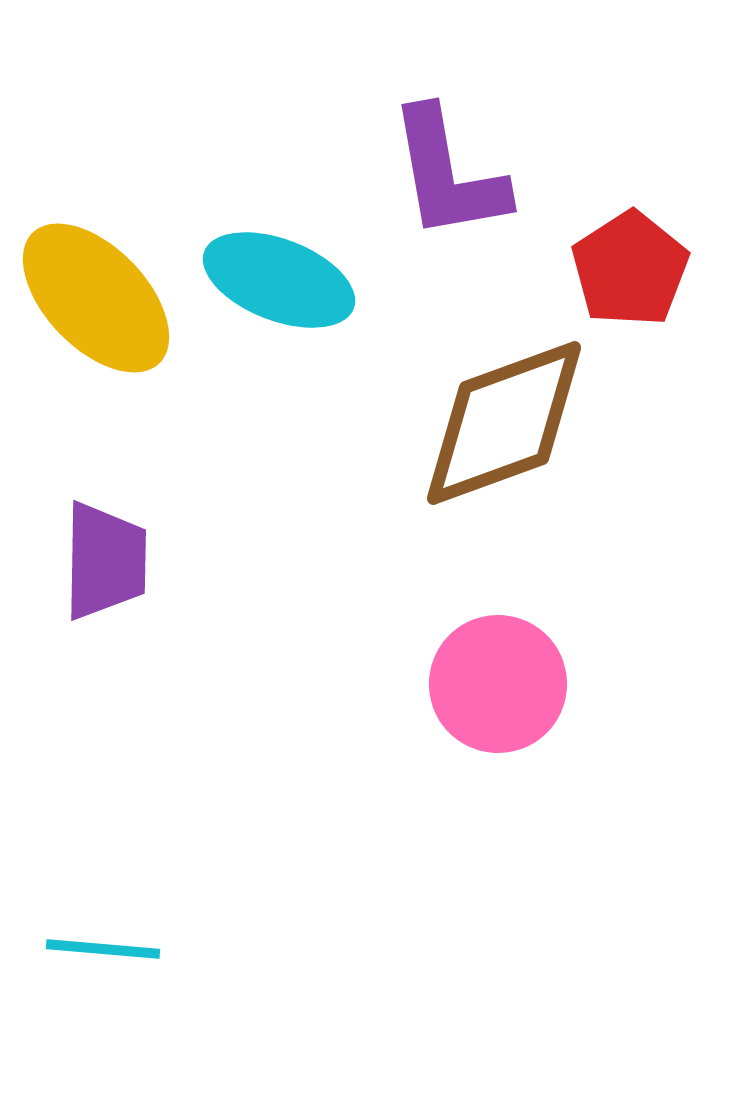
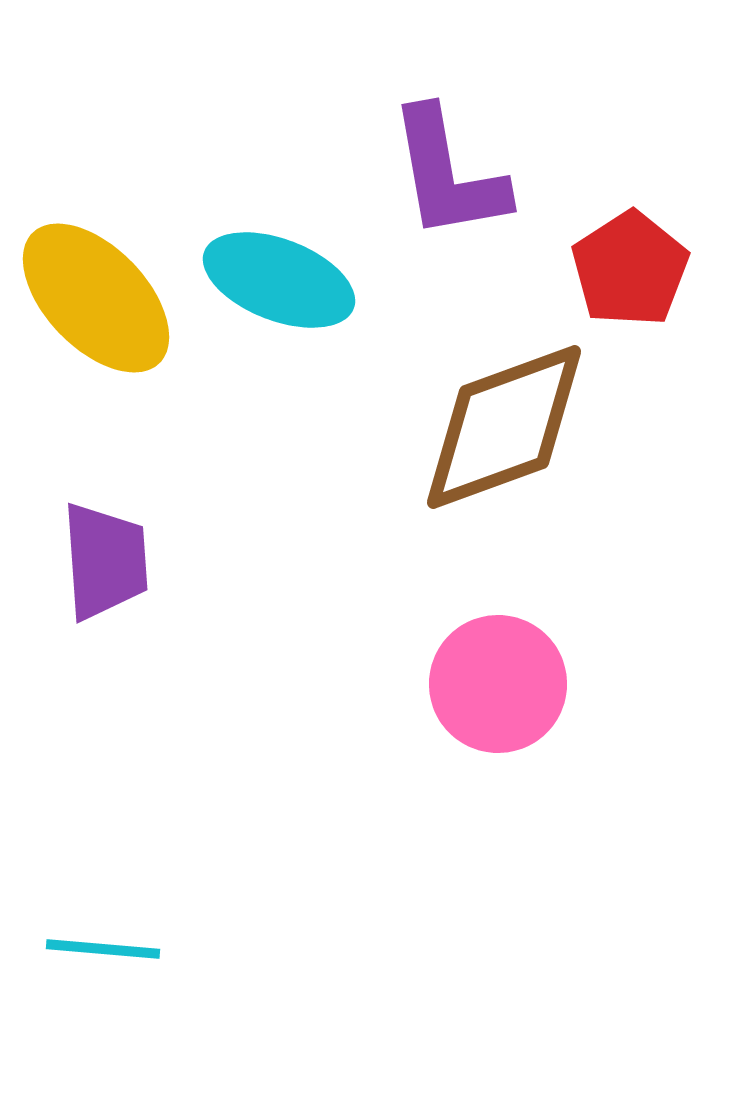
brown diamond: moved 4 px down
purple trapezoid: rotated 5 degrees counterclockwise
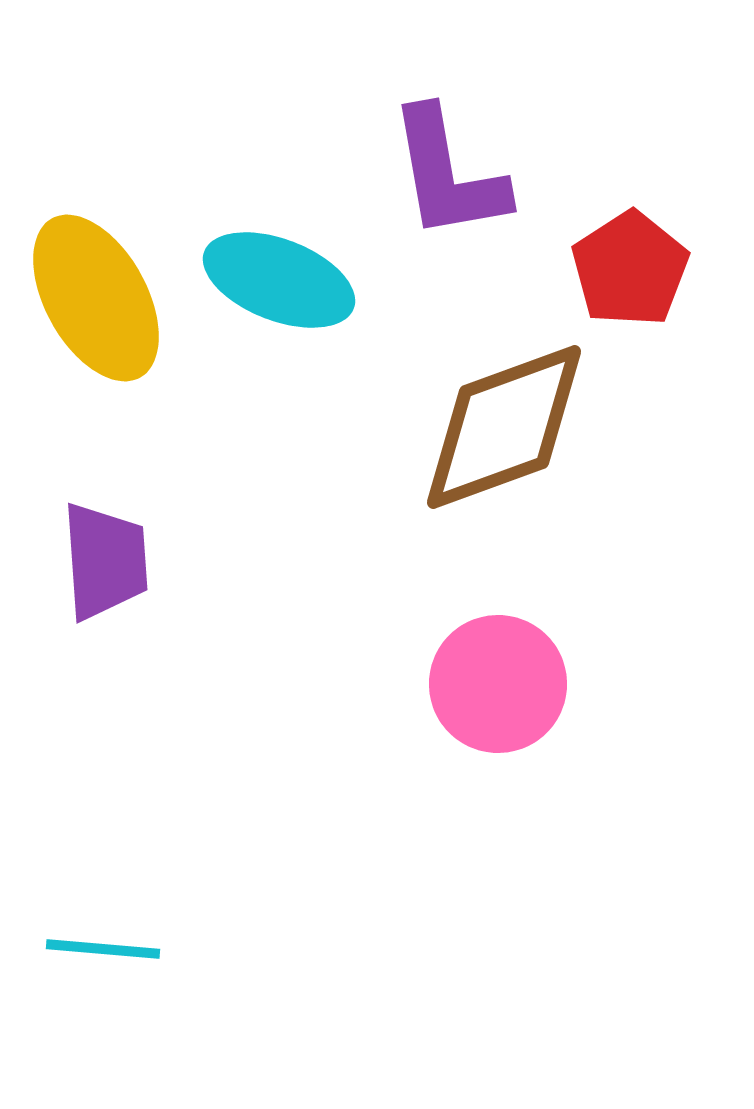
yellow ellipse: rotated 15 degrees clockwise
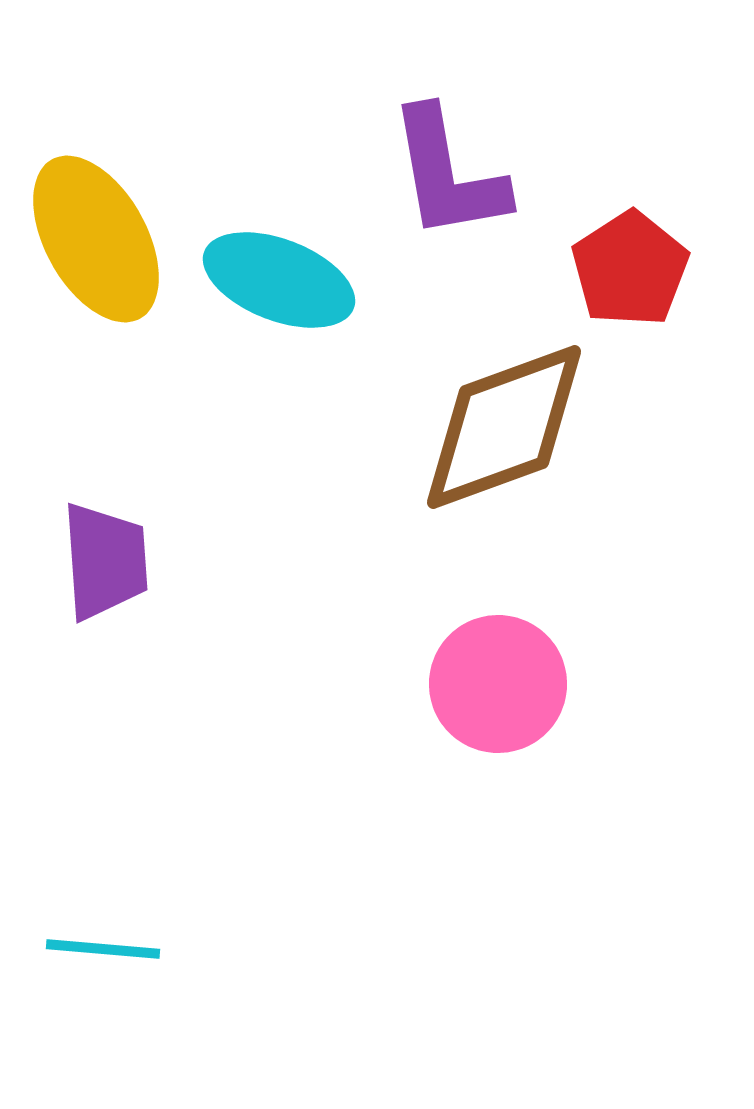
yellow ellipse: moved 59 px up
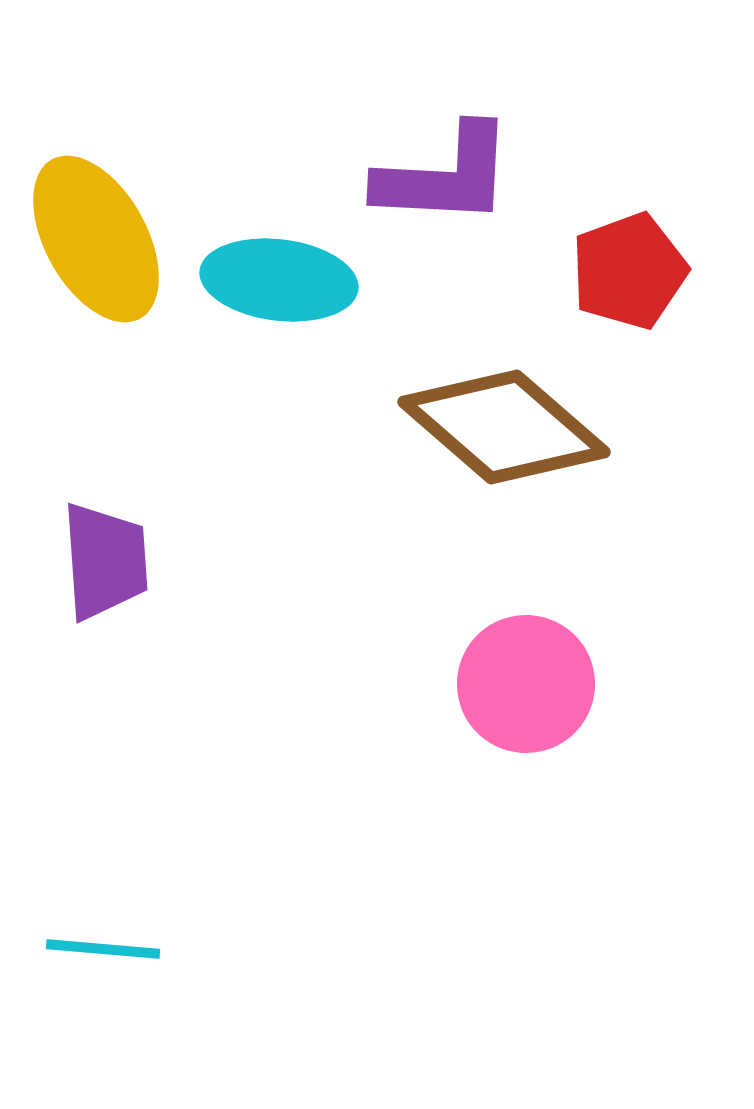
purple L-shape: moved 3 px left, 2 px down; rotated 77 degrees counterclockwise
red pentagon: moved 1 px left, 2 px down; rotated 13 degrees clockwise
cyan ellipse: rotated 14 degrees counterclockwise
brown diamond: rotated 61 degrees clockwise
pink circle: moved 28 px right
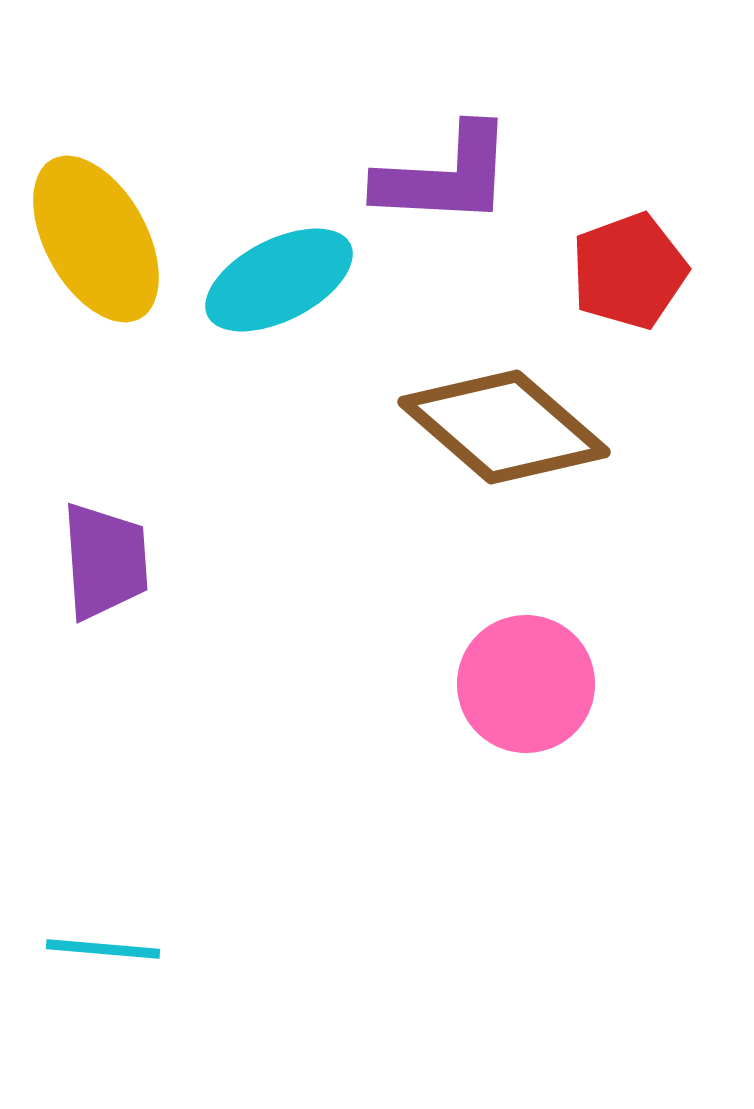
cyan ellipse: rotated 34 degrees counterclockwise
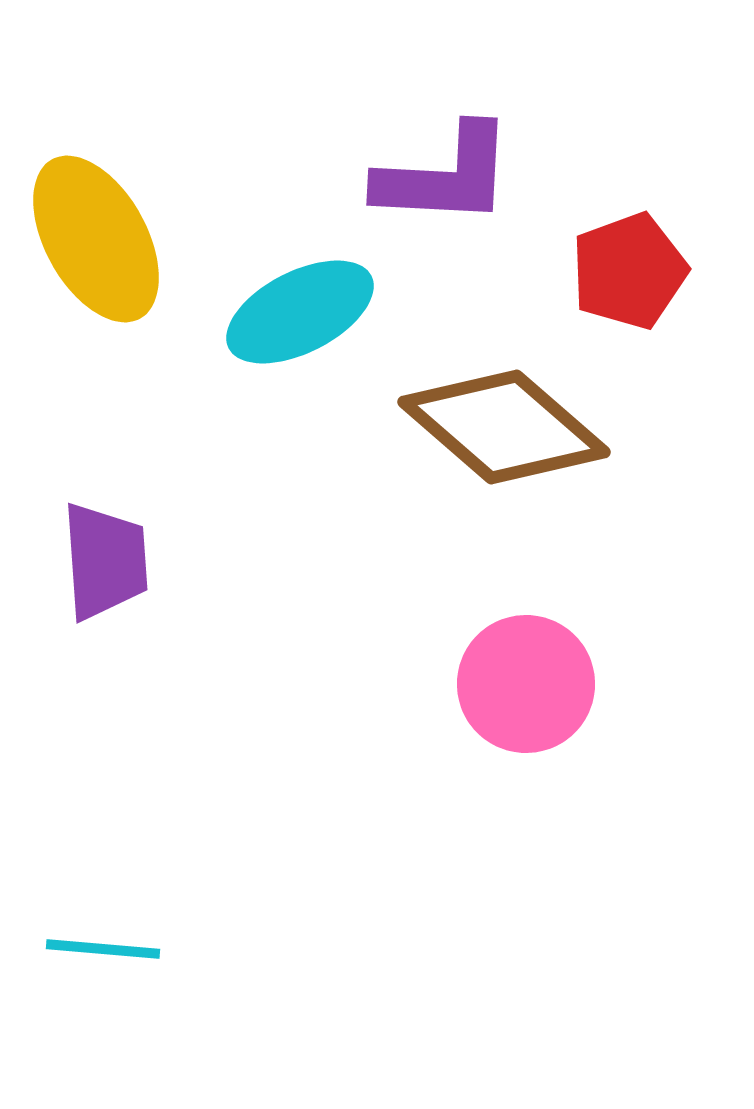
cyan ellipse: moved 21 px right, 32 px down
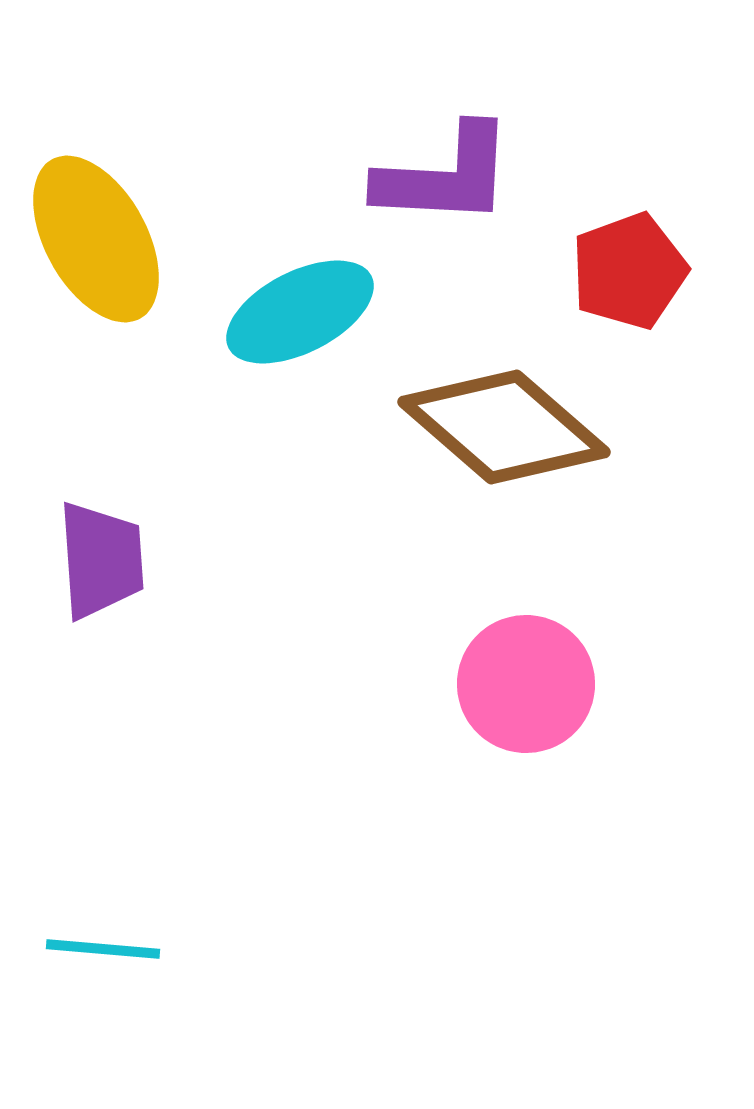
purple trapezoid: moved 4 px left, 1 px up
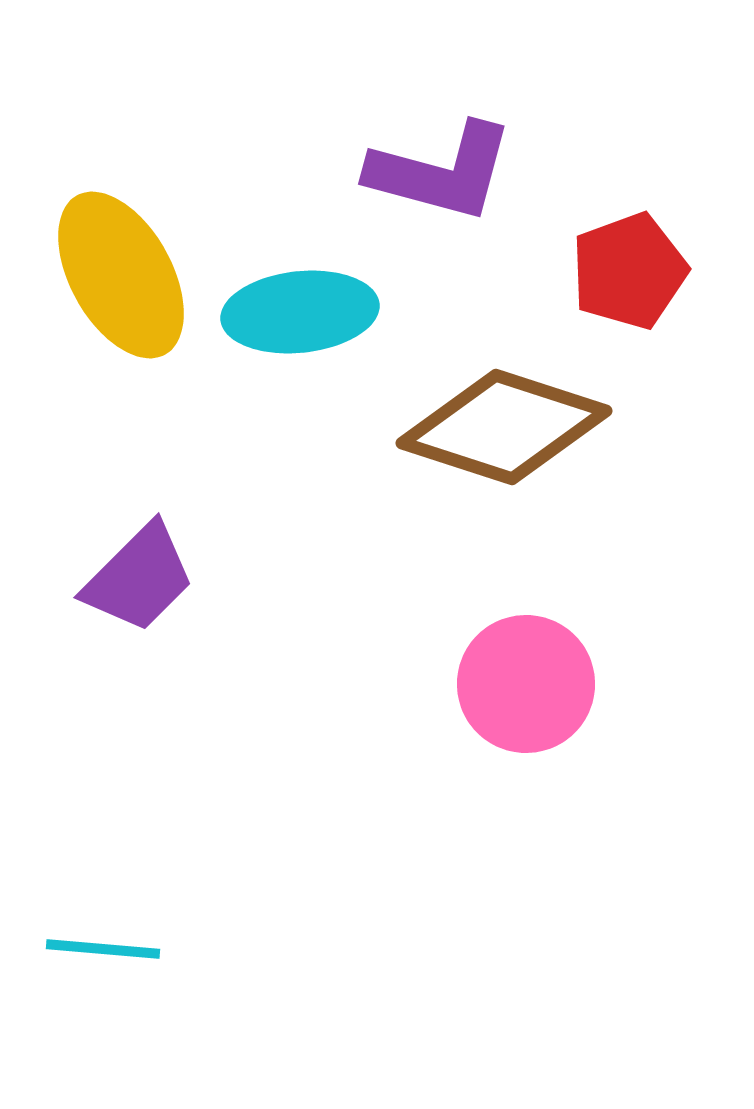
purple L-shape: moved 4 px left, 4 px up; rotated 12 degrees clockwise
yellow ellipse: moved 25 px right, 36 px down
cyan ellipse: rotated 21 degrees clockwise
brown diamond: rotated 23 degrees counterclockwise
purple trapezoid: moved 38 px right, 18 px down; rotated 49 degrees clockwise
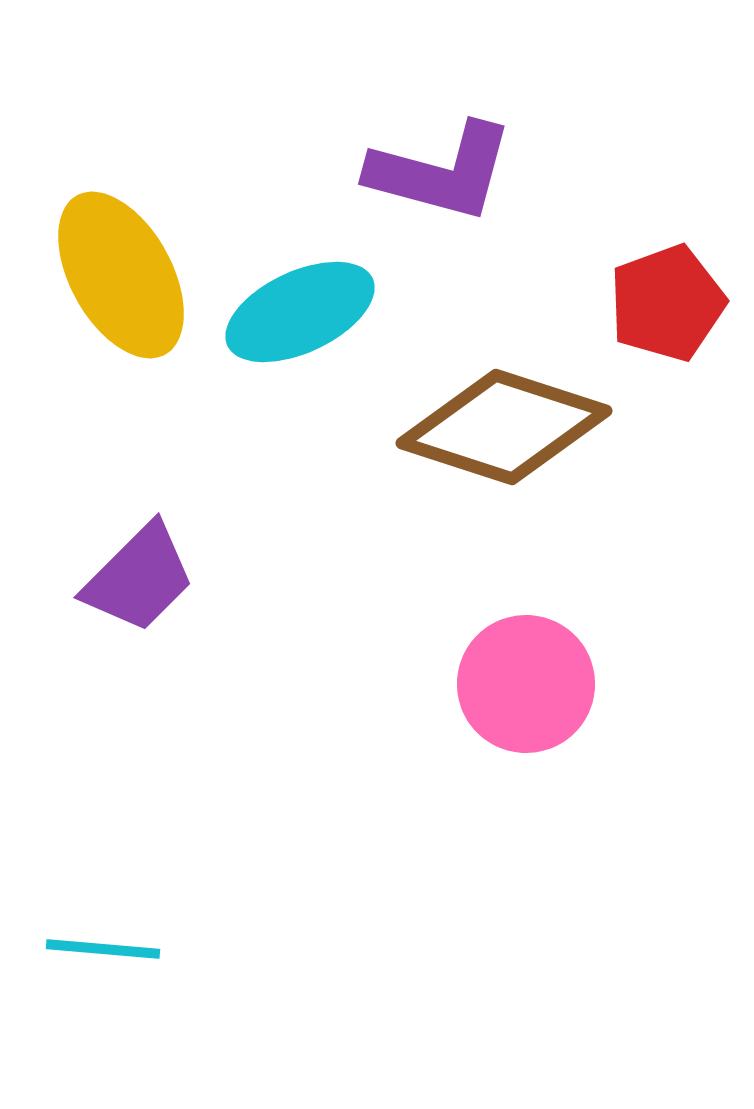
red pentagon: moved 38 px right, 32 px down
cyan ellipse: rotated 19 degrees counterclockwise
